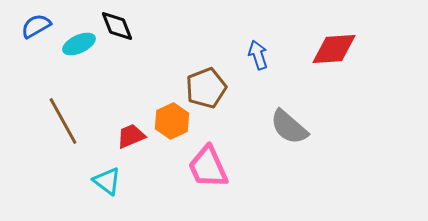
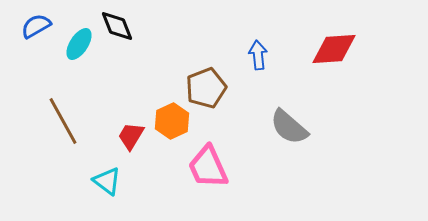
cyan ellipse: rotated 32 degrees counterclockwise
blue arrow: rotated 12 degrees clockwise
red trapezoid: rotated 36 degrees counterclockwise
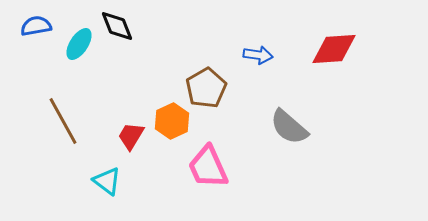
blue semicircle: rotated 20 degrees clockwise
blue arrow: rotated 104 degrees clockwise
brown pentagon: rotated 9 degrees counterclockwise
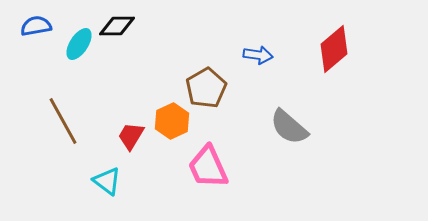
black diamond: rotated 69 degrees counterclockwise
red diamond: rotated 36 degrees counterclockwise
